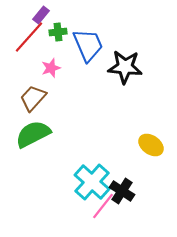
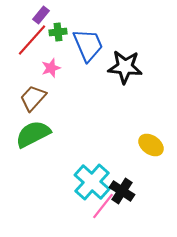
red line: moved 3 px right, 3 px down
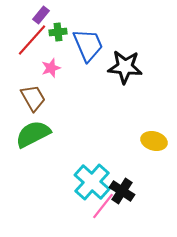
brown trapezoid: rotated 108 degrees clockwise
yellow ellipse: moved 3 px right, 4 px up; rotated 20 degrees counterclockwise
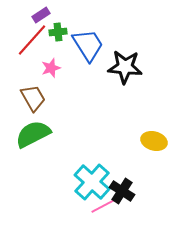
purple rectangle: rotated 18 degrees clockwise
blue trapezoid: rotated 9 degrees counterclockwise
pink line: moved 2 px right, 1 px up; rotated 24 degrees clockwise
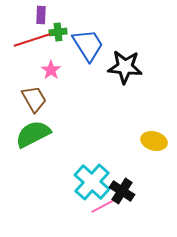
purple rectangle: rotated 54 degrees counterclockwise
red line: rotated 30 degrees clockwise
pink star: moved 2 px down; rotated 18 degrees counterclockwise
brown trapezoid: moved 1 px right, 1 px down
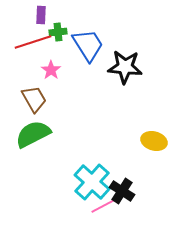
red line: moved 1 px right, 2 px down
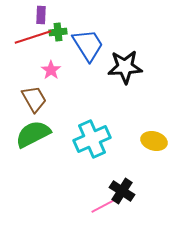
red line: moved 5 px up
black star: rotated 8 degrees counterclockwise
cyan cross: moved 43 px up; rotated 24 degrees clockwise
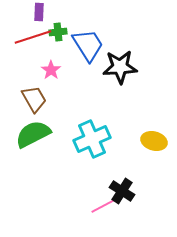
purple rectangle: moved 2 px left, 3 px up
black star: moved 5 px left
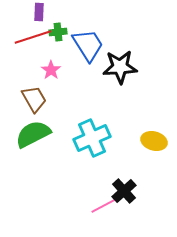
cyan cross: moved 1 px up
black cross: moved 2 px right; rotated 15 degrees clockwise
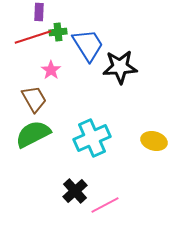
black cross: moved 49 px left
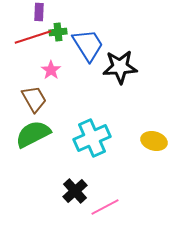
pink line: moved 2 px down
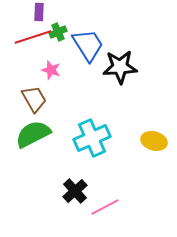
green cross: rotated 18 degrees counterclockwise
pink star: rotated 18 degrees counterclockwise
